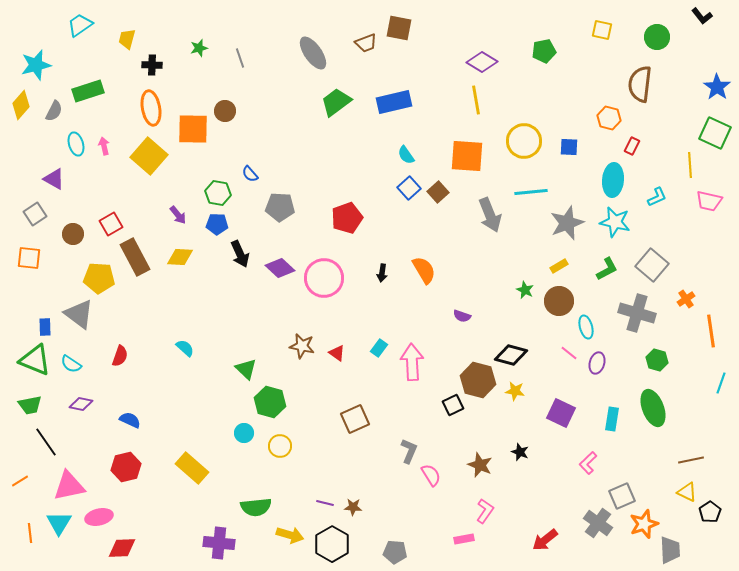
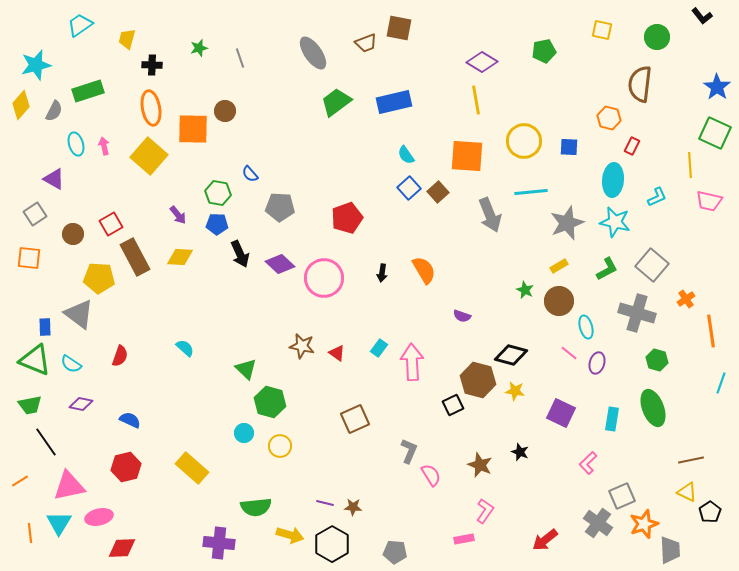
purple diamond at (280, 268): moved 4 px up
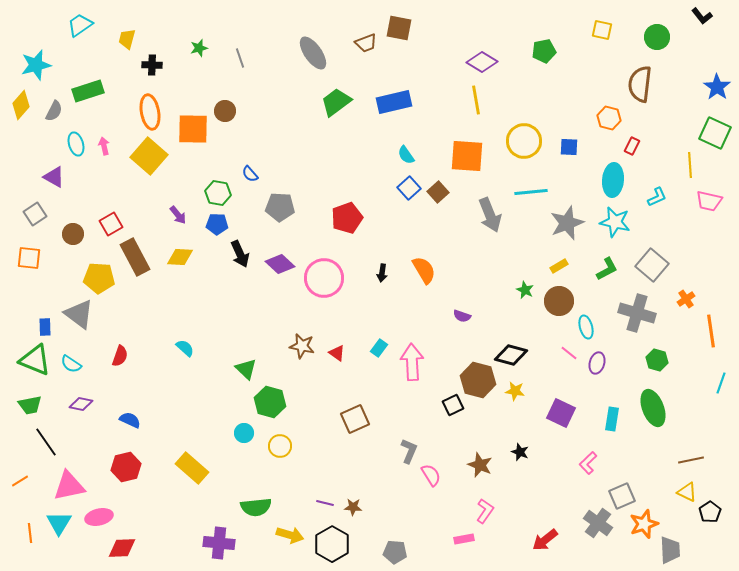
orange ellipse at (151, 108): moved 1 px left, 4 px down
purple triangle at (54, 179): moved 2 px up
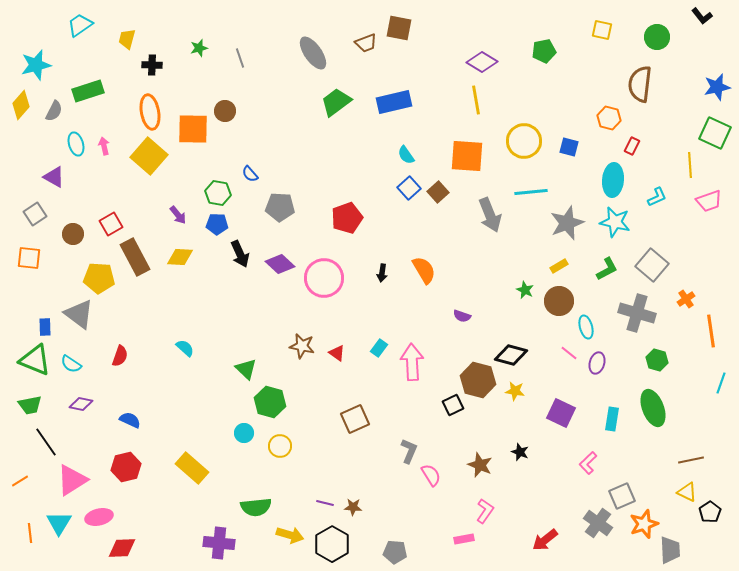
blue star at (717, 87): rotated 24 degrees clockwise
blue square at (569, 147): rotated 12 degrees clockwise
pink trapezoid at (709, 201): rotated 32 degrees counterclockwise
pink triangle at (69, 486): moved 3 px right, 6 px up; rotated 20 degrees counterclockwise
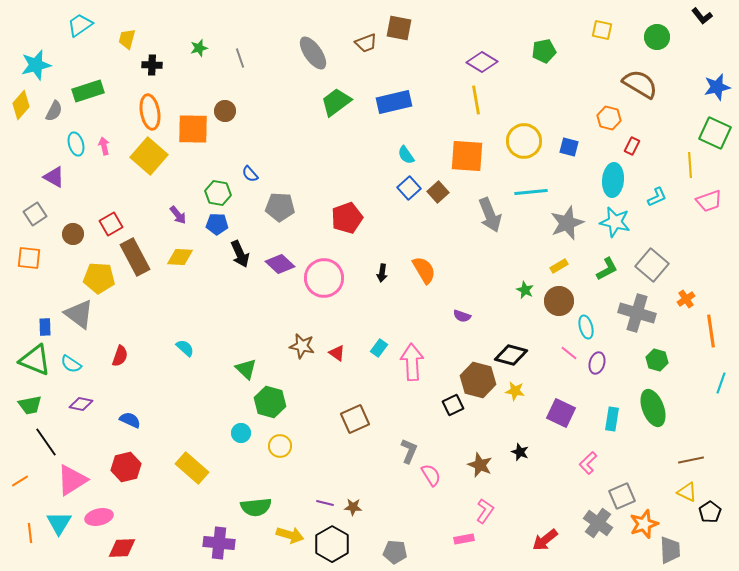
brown semicircle at (640, 84): rotated 114 degrees clockwise
cyan circle at (244, 433): moved 3 px left
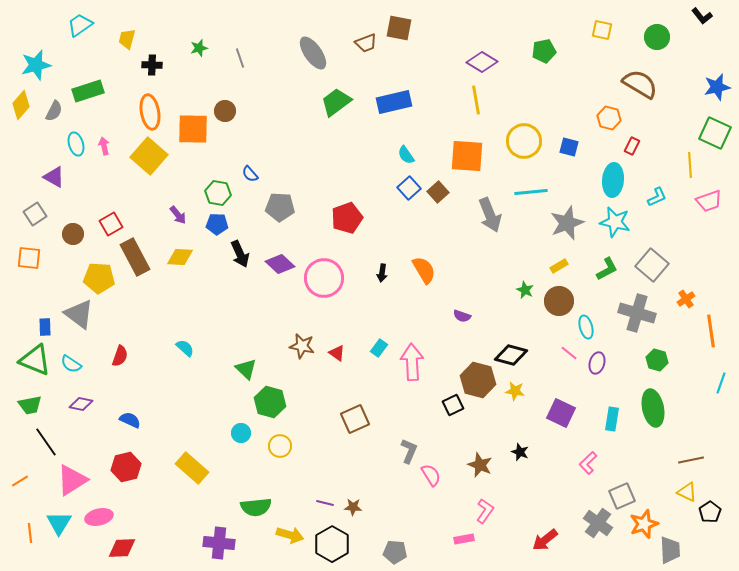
green ellipse at (653, 408): rotated 9 degrees clockwise
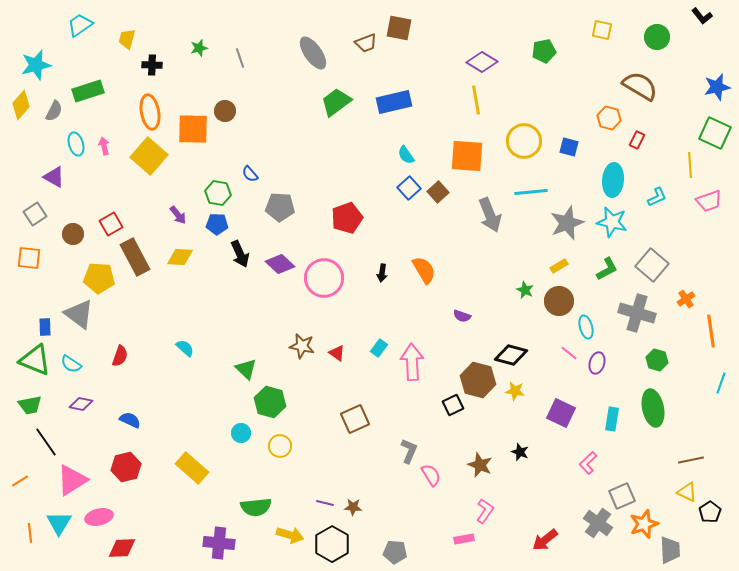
brown semicircle at (640, 84): moved 2 px down
red rectangle at (632, 146): moved 5 px right, 6 px up
cyan star at (615, 222): moved 3 px left
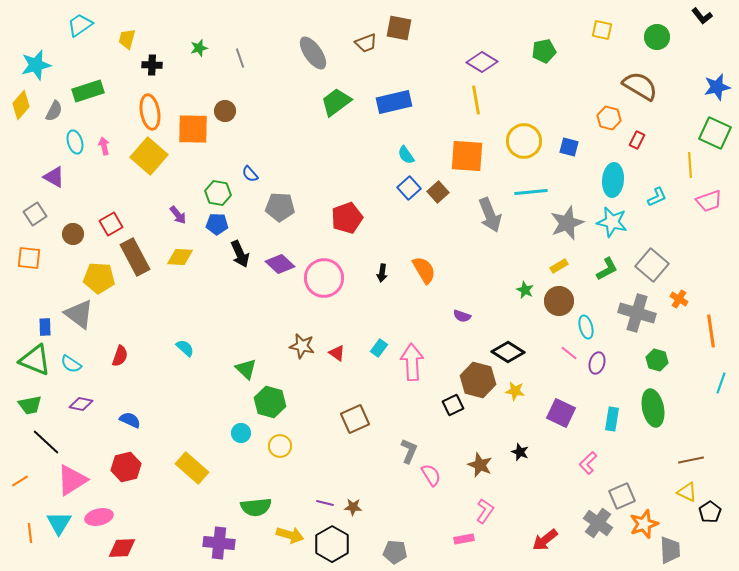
cyan ellipse at (76, 144): moved 1 px left, 2 px up
orange cross at (686, 299): moved 7 px left; rotated 24 degrees counterclockwise
black diamond at (511, 355): moved 3 px left, 3 px up; rotated 16 degrees clockwise
black line at (46, 442): rotated 12 degrees counterclockwise
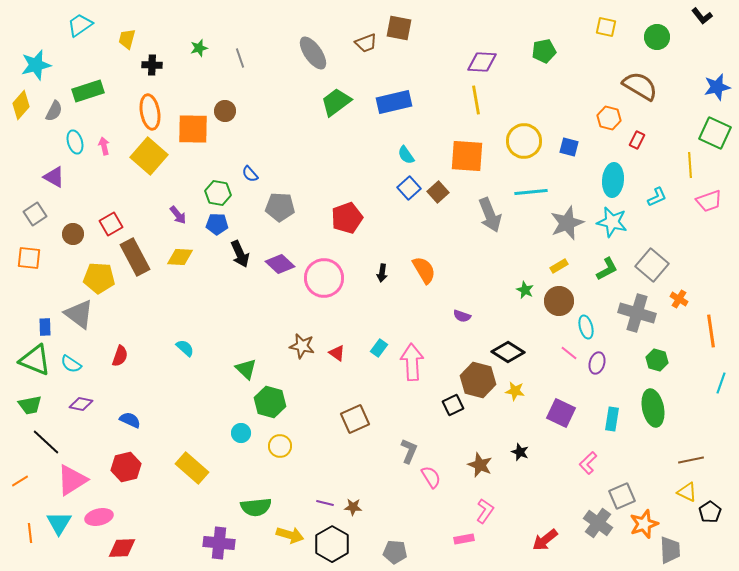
yellow square at (602, 30): moved 4 px right, 3 px up
purple diamond at (482, 62): rotated 28 degrees counterclockwise
pink semicircle at (431, 475): moved 2 px down
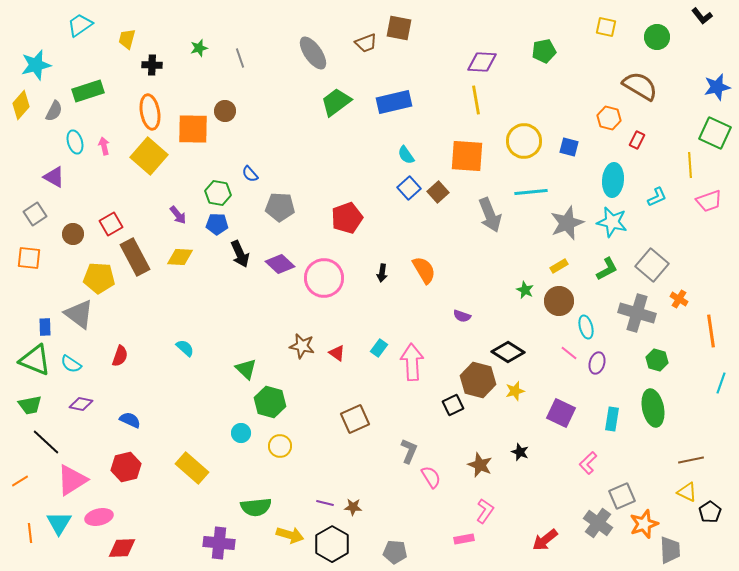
yellow star at (515, 391): rotated 24 degrees counterclockwise
